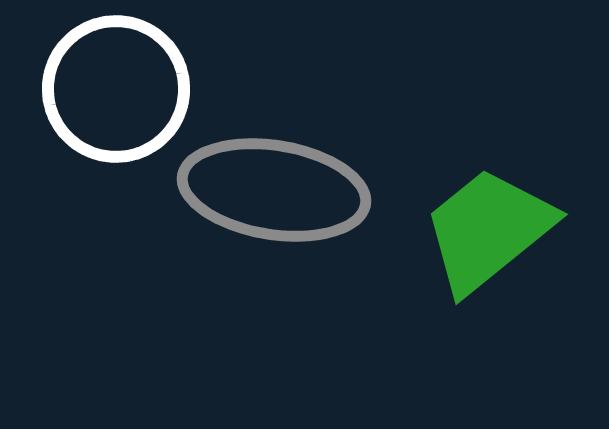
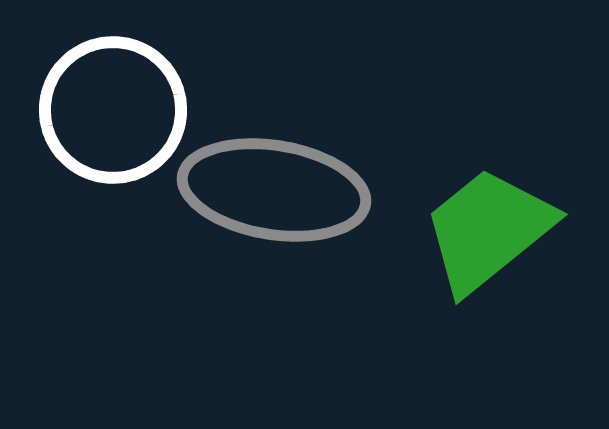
white circle: moved 3 px left, 21 px down
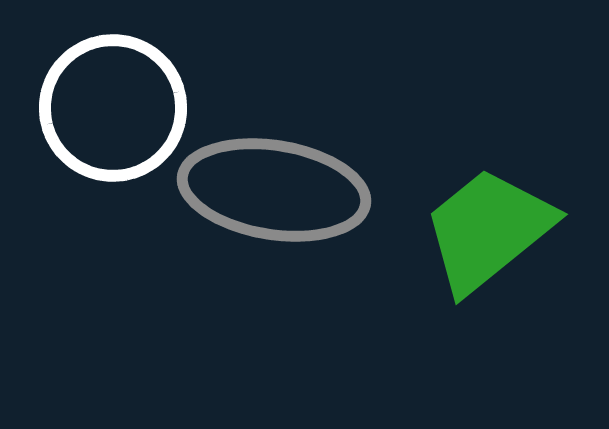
white circle: moved 2 px up
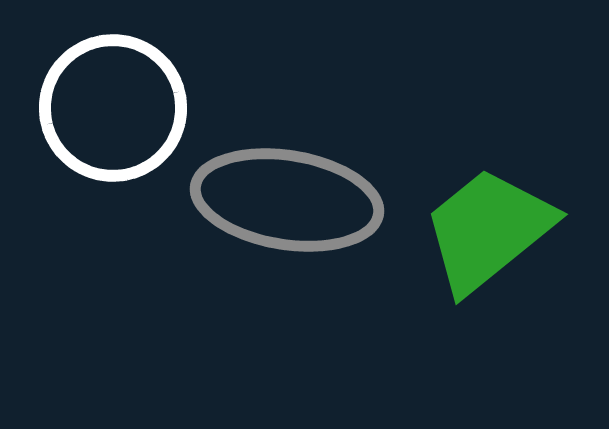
gray ellipse: moved 13 px right, 10 px down
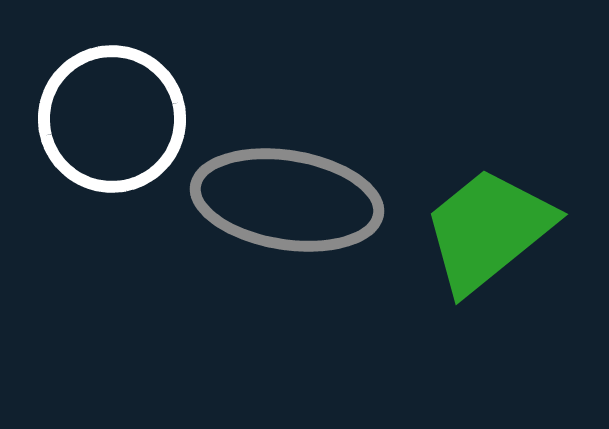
white circle: moved 1 px left, 11 px down
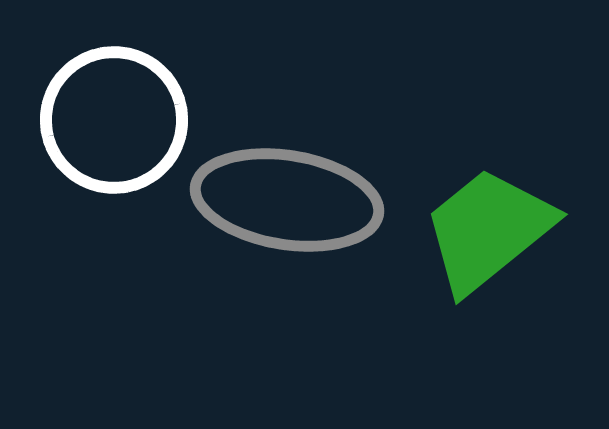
white circle: moved 2 px right, 1 px down
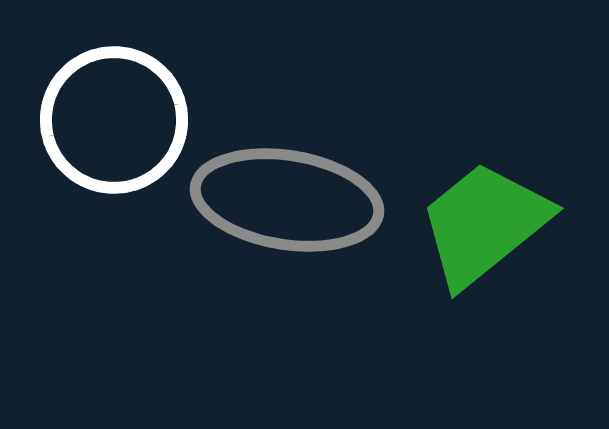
green trapezoid: moved 4 px left, 6 px up
